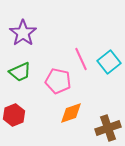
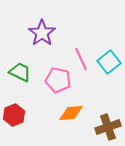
purple star: moved 19 px right
green trapezoid: rotated 130 degrees counterclockwise
pink pentagon: moved 1 px up
orange diamond: rotated 15 degrees clockwise
brown cross: moved 1 px up
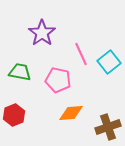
pink line: moved 5 px up
green trapezoid: rotated 15 degrees counterclockwise
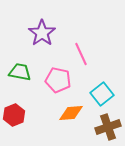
cyan square: moved 7 px left, 32 px down
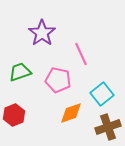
green trapezoid: rotated 30 degrees counterclockwise
orange diamond: rotated 15 degrees counterclockwise
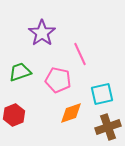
pink line: moved 1 px left
cyan square: rotated 25 degrees clockwise
